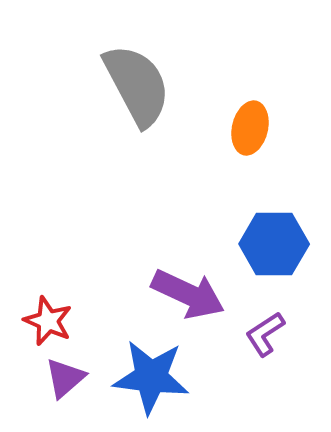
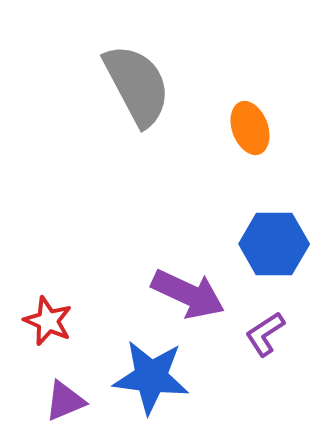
orange ellipse: rotated 33 degrees counterclockwise
purple triangle: moved 23 px down; rotated 18 degrees clockwise
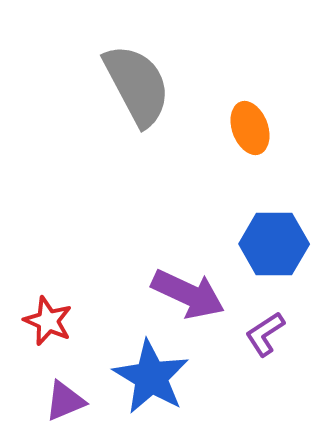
blue star: rotated 24 degrees clockwise
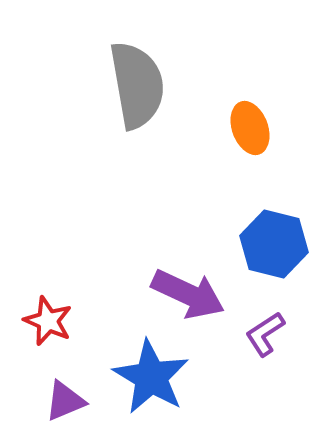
gray semicircle: rotated 18 degrees clockwise
blue hexagon: rotated 14 degrees clockwise
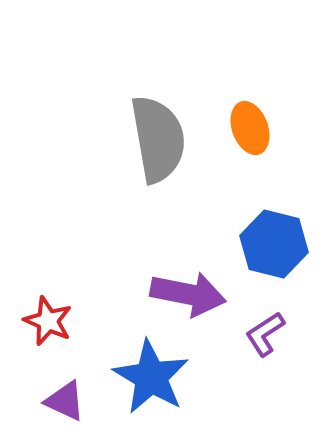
gray semicircle: moved 21 px right, 54 px down
purple arrow: rotated 14 degrees counterclockwise
purple triangle: rotated 48 degrees clockwise
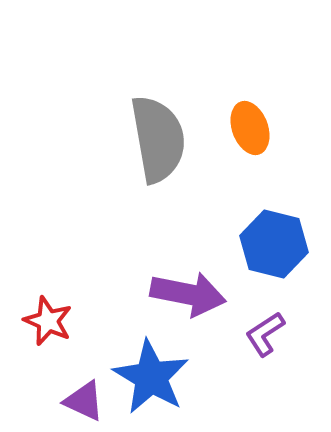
purple triangle: moved 19 px right
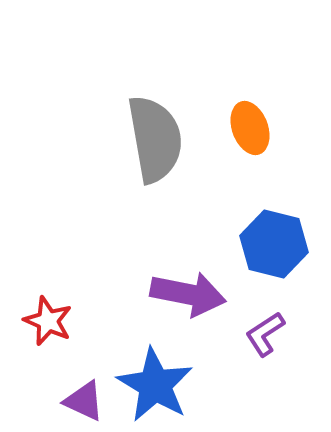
gray semicircle: moved 3 px left
blue star: moved 4 px right, 8 px down
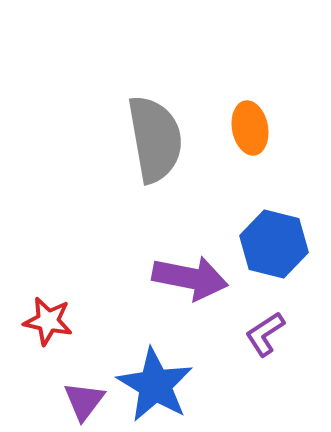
orange ellipse: rotated 9 degrees clockwise
purple arrow: moved 2 px right, 16 px up
red star: rotated 12 degrees counterclockwise
purple triangle: rotated 42 degrees clockwise
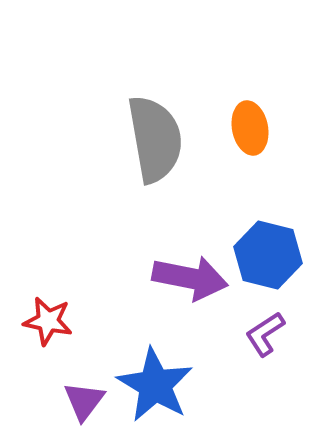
blue hexagon: moved 6 px left, 11 px down
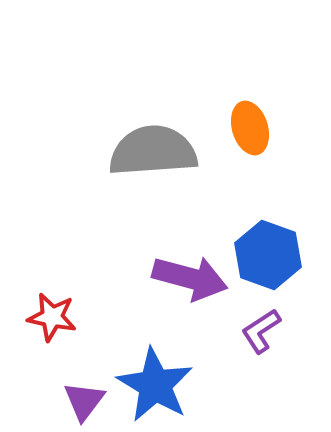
orange ellipse: rotated 6 degrees counterclockwise
gray semicircle: moved 2 px left, 12 px down; rotated 84 degrees counterclockwise
blue hexagon: rotated 6 degrees clockwise
purple arrow: rotated 4 degrees clockwise
red star: moved 4 px right, 4 px up
purple L-shape: moved 4 px left, 3 px up
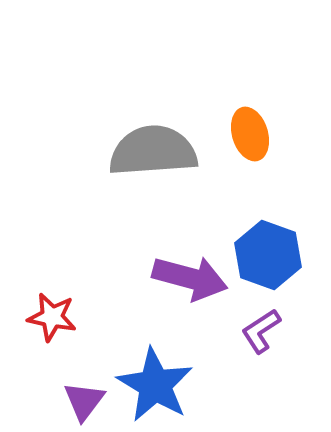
orange ellipse: moved 6 px down
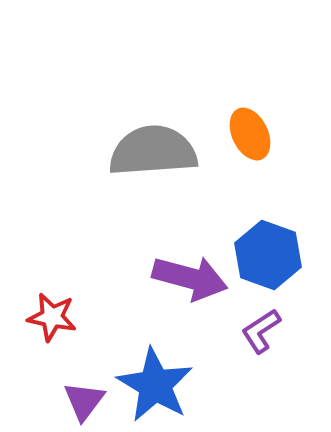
orange ellipse: rotated 9 degrees counterclockwise
